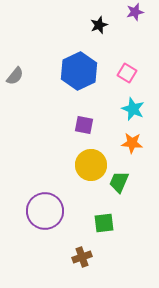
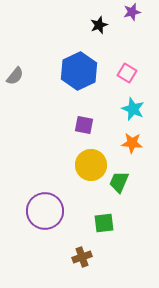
purple star: moved 3 px left
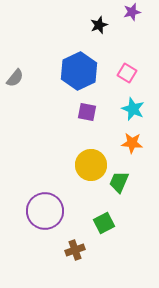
gray semicircle: moved 2 px down
purple square: moved 3 px right, 13 px up
green square: rotated 20 degrees counterclockwise
brown cross: moved 7 px left, 7 px up
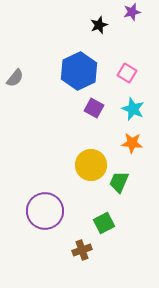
purple square: moved 7 px right, 4 px up; rotated 18 degrees clockwise
brown cross: moved 7 px right
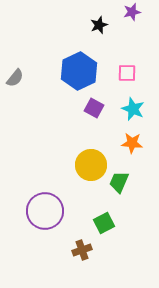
pink square: rotated 30 degrees counterclockwise
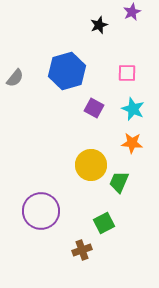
purple star: rotated 12 degrees counterclockwise
blue hexagon: moved 12 px left; rotated 9 degrees clockwise
purple circle: moved 4 px left
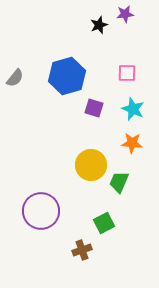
purple star: moved 7 px left, 2 px down; rotated 18 degrees clockwise
blue hexagon: moved 5 px down
purple square: rotated 12 degrees counterclockwise
